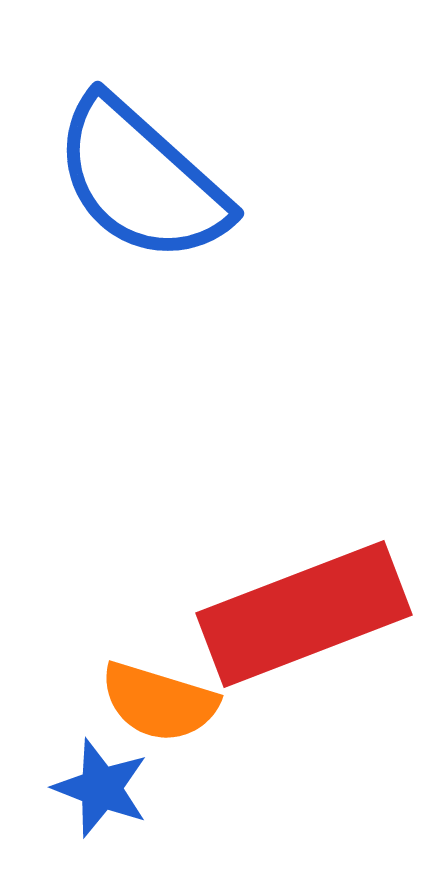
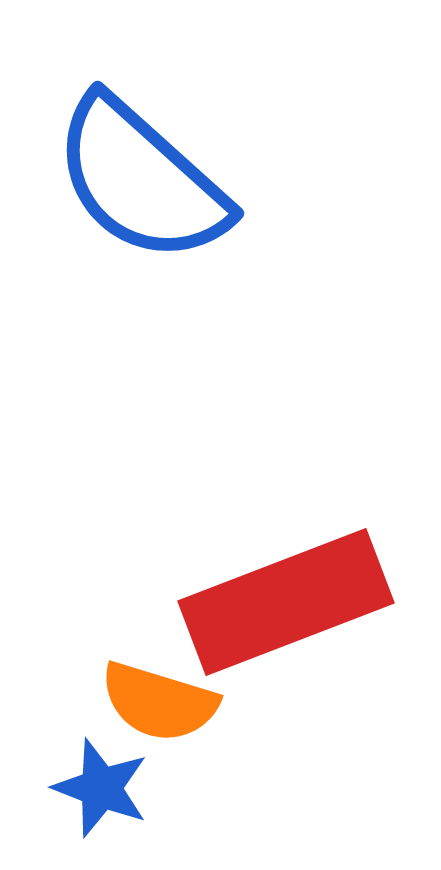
red rectangle: moved 18 px left, 12 px up
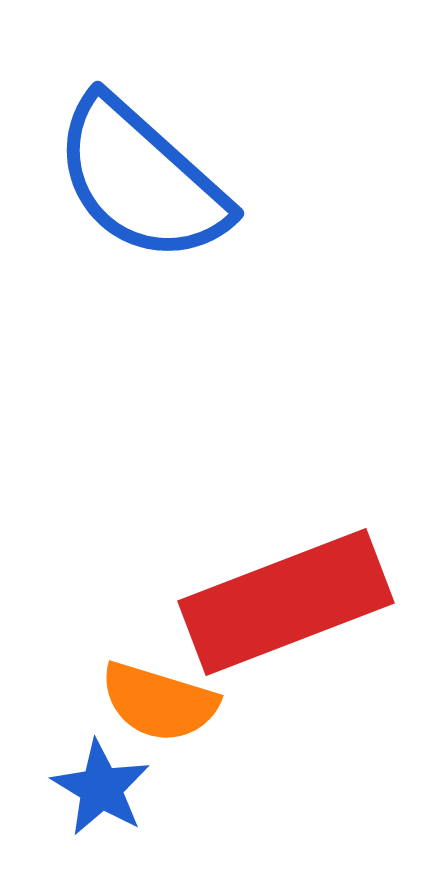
blue star: rotated 10 degrees clockwise
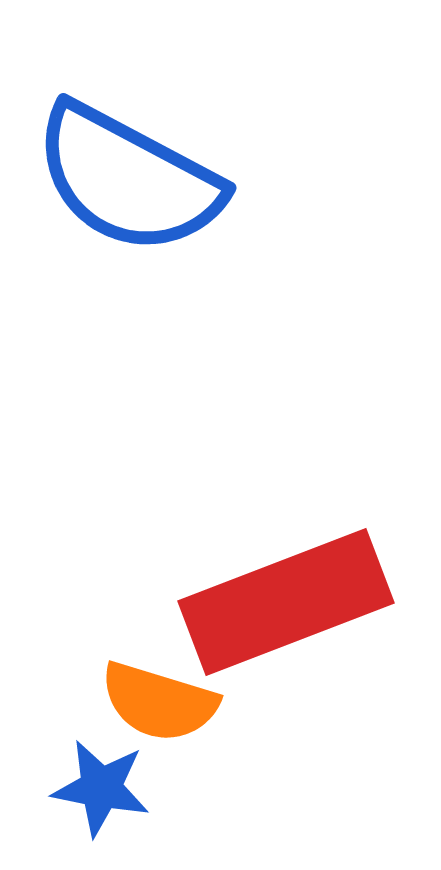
blue semicircle: moved 13 px left, 1 px up; rotated 14 degrees counterclockwise
blue star: rotated 20 degrees counterclockwise
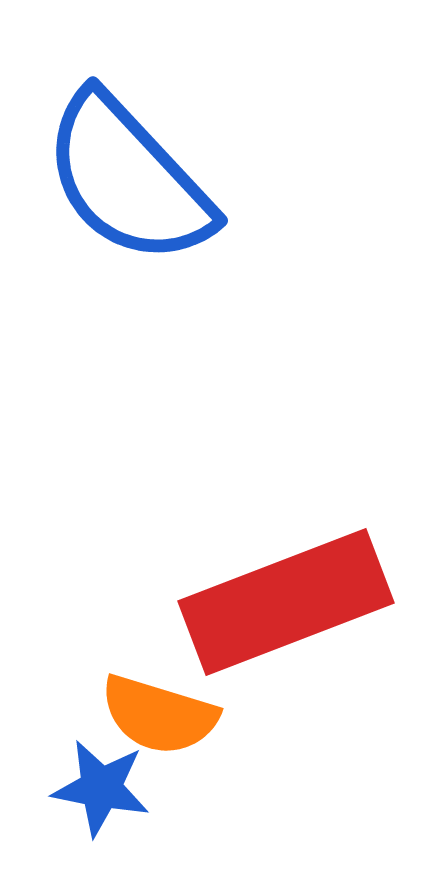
blue semicircle: rotated 19 degrees clockwise
orange semicircle: moved 13 px down
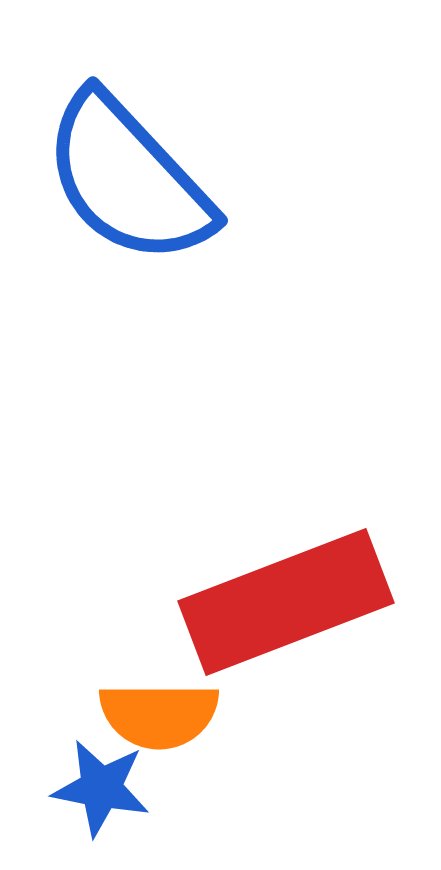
orange semicircle: rotated 17 degrees counterclockwise
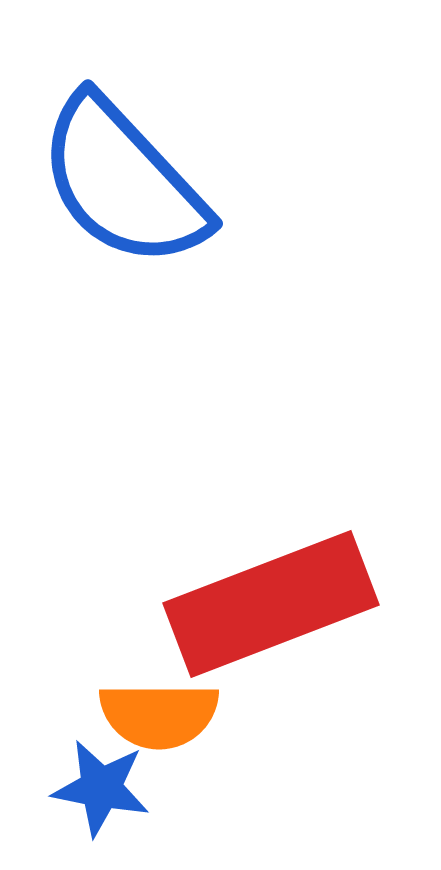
blue semicircle: moved 5 px left, 3 px down
red rectangle: moved 15 px left, 2 px down
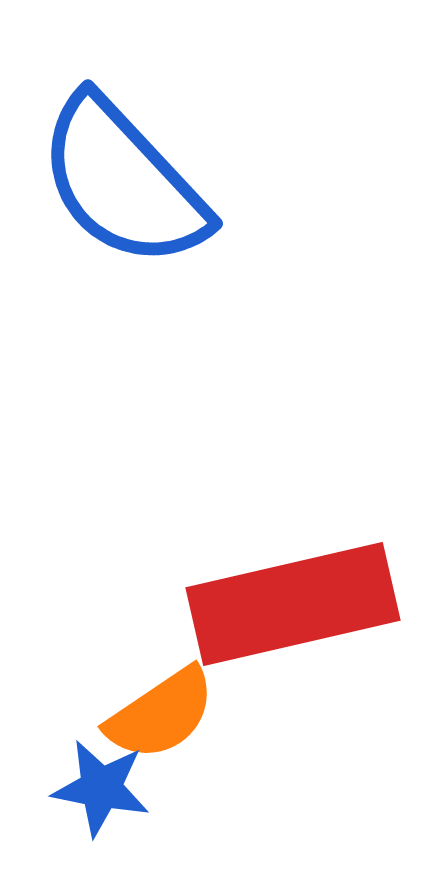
red rectangle: moved 22 px right; rotated 8 degrees clockwise
orange semicircle: moved 2 px right, 1 px up; rotated 34 degrees counterclockwise
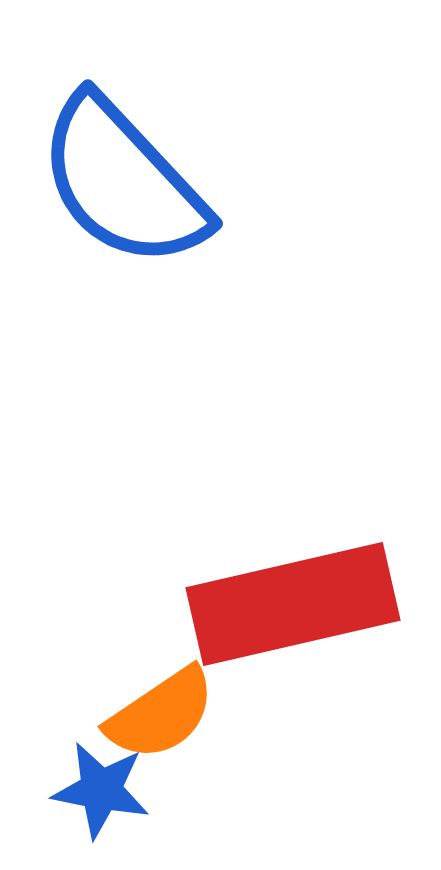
blue star: moved 2 px down
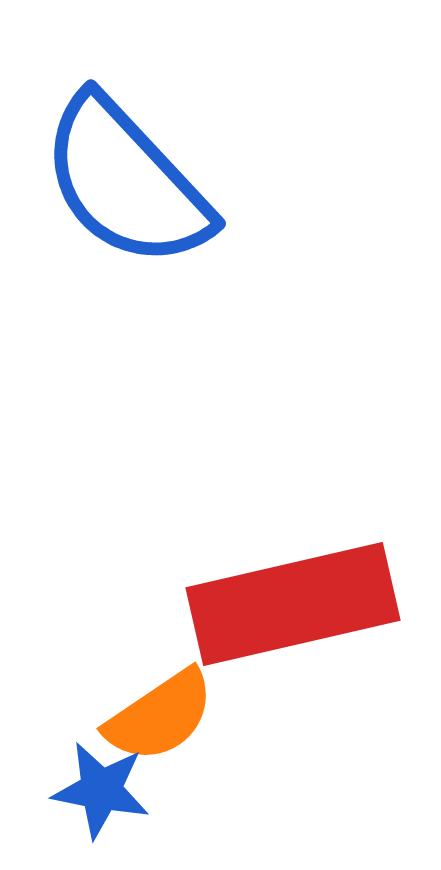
blue semicircle: moved 3 px right
orange semicircle: moved 1 px left, 2 px down
